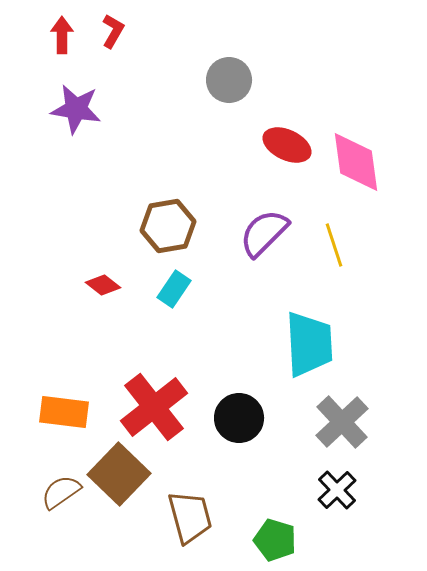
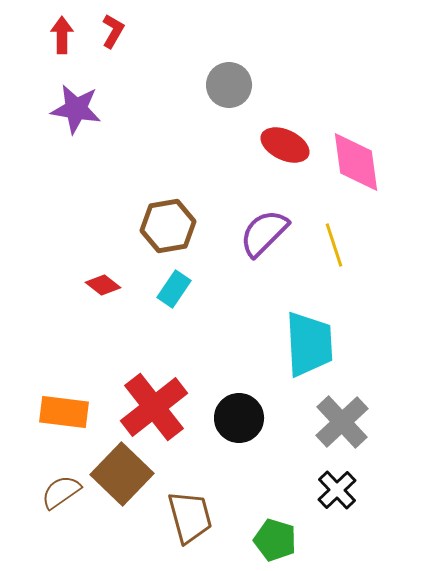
gray circle: moved 5 px down
red ellipse: moved 2 px left
brown square: moved 3 px right
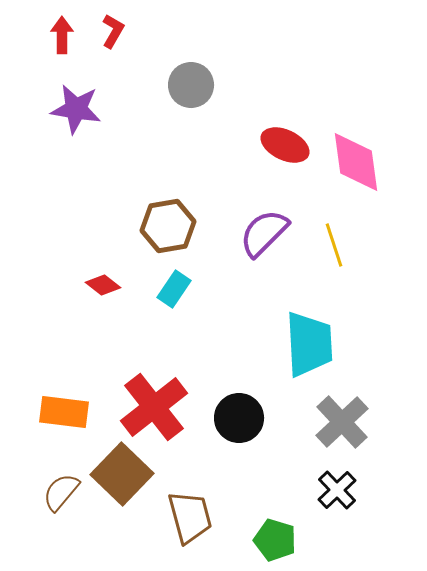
gray circle: moved 38 px left
brown semicircle: rotated 15 degrees counterclockwise
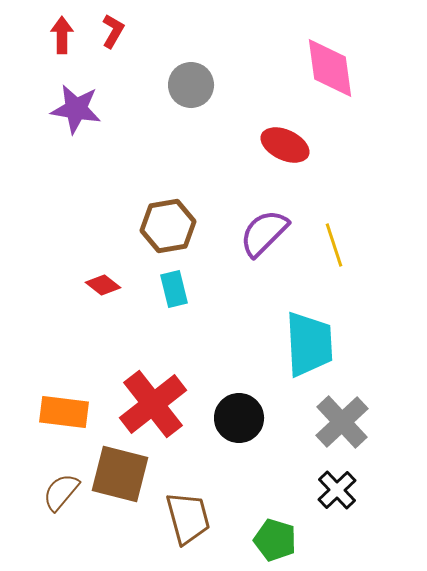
pink diamond: moved 26 px left, 94 px up
cyan rectangle: rotated 48 degrees counterclockwise
red cross: moved 1 px left, 3 px up
brown square: moved 2 px left; rotated 30 degrees counterclockwise
brown trapezoid: moved 2 px left, 1 px down
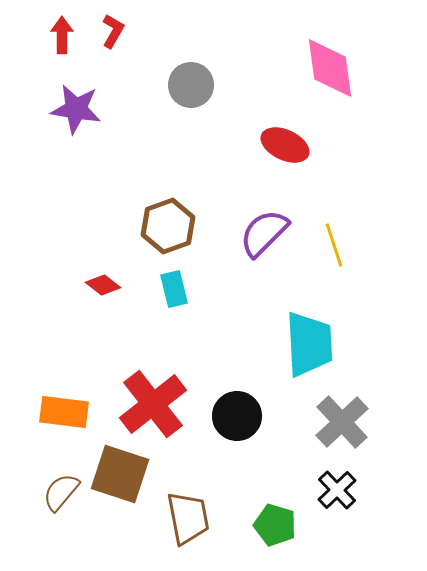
brown hexagon: rotated 10 degrees counterclockwise
black circle: moved 2 px left, 2 px up
brown square: rotated 4 degrees clockwise
brown trapezoid: rotated 4 degrees clockwise
green pentagon: moved 15 px up
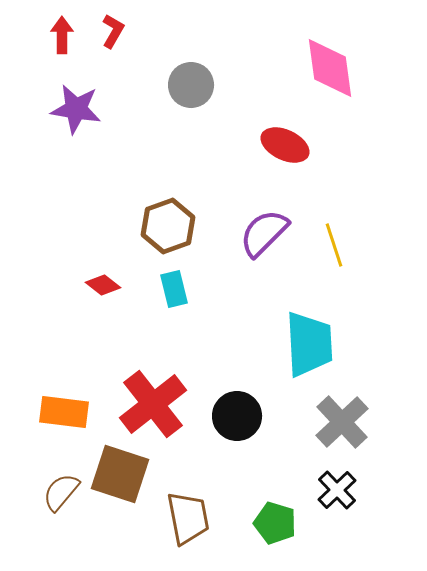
green pentagon: moved 2 px up
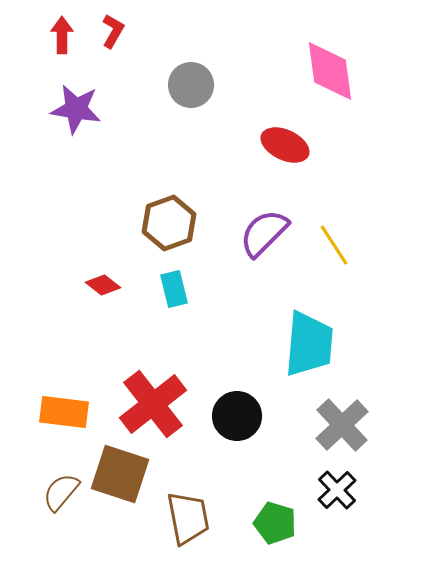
pink diamond: moved 3 px down
brown hexagon: moved 1 px right, 3 px up
yellow line: rotated 15 degrees counterclockwise
cyan trapezoid: rotated 8 degrees clockwise
gray cross: moved 3 px down
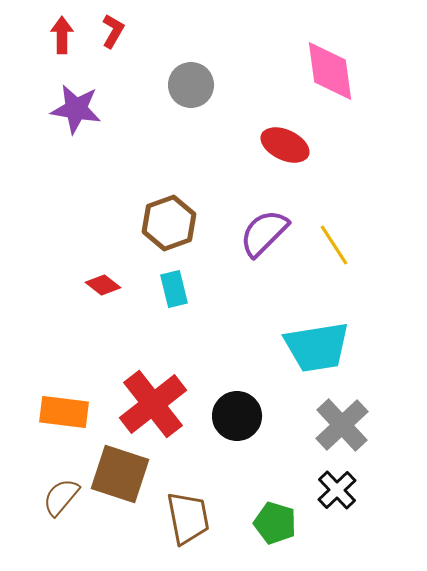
cyan trapezoid: moved 8 px right, 3 px down; rotated 76 degrees clockwise
brown semicircle: moved 5 px down
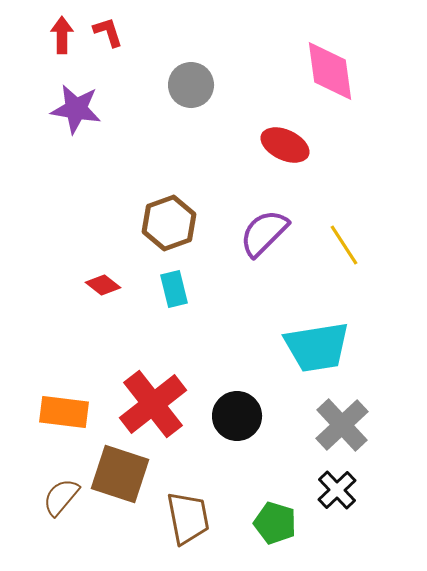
red L-shape: moved 5 px left, 1 px down; rotated 48 degrees counterclockwise
yellow line: moved 10 px right
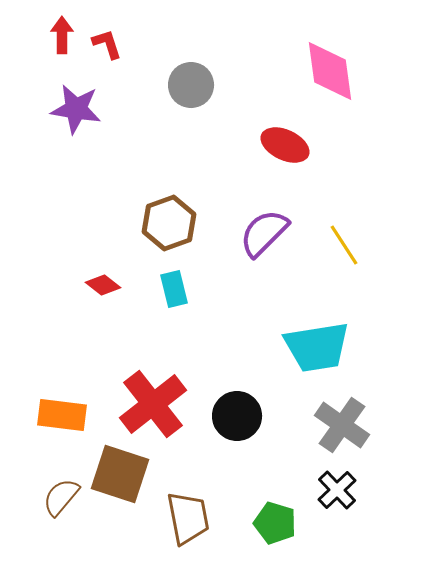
red L-shape: moved 1 px left, 12 px down
orange rectangle: moved 2 px left, 3 px down
gray cross: rotated 12 degrees counterclockwise
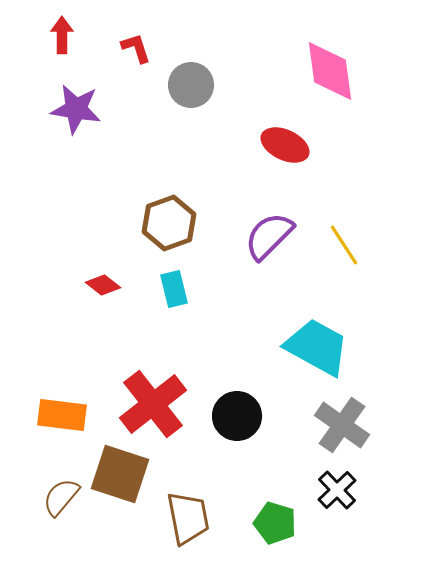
red L-shape: moved 29 px right, 4 px down
purple semicircle: moved 5 px right, 3 px down
cyan trapezoid: rotated 142 degrees counterclockwise
